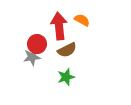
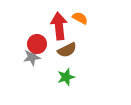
orange semicircle: moved 2 px left, 2 px up
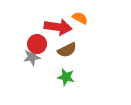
red arrow: moved 1 px left, 1 px down; rotated 104 degrees clockwise
green star: rotated 30 degrees clockwise
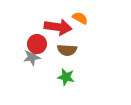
brown semicircle: rotated 30 degrees clockwise
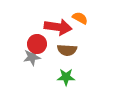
green star: rotated 12 degrees counterclockwise
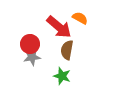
red arrow: moved 1 px right; rotated 32 degrees clockwise
red circle: moved 7 px left
brown semicircle: rotated 96 degrees clockwise
green star: moved 4 px left, 1 px up; rotated 18 degrees clockwise
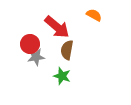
orange semicircle: moved 14 px right, 3 px up
red arrow: moved 2 px left
gray star: moved 4 px right
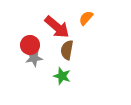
orange semicircle: moved 8 px left, 3 px down; rotated 77 degrees counterclockwise
red circle: moved 1 px down
gray star: moved 2 px left, 1 px down
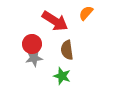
orange semicircle: moved 5 px up
red arrow: moved 2 px left, 6 px up; rotated 8 degrees counterclockwise
red circle: moved 2 px right, 1 px up
brown semicircle: rotated 18 degrees counterclockwise
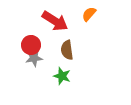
orange semicircle: moved 3 px right, 1 px down
red circle: moved 1 px left, 1 px down
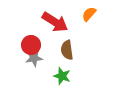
red arrow: moved 1 px down
